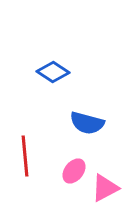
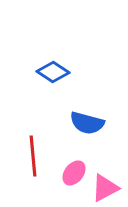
red line: moved 8 px right
pink ellipse: moved 2 px down
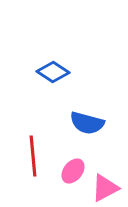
pink ellipse: moved 1 px left, 2 px up
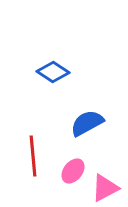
blue semicircle: rotated 136 degrees clockwise
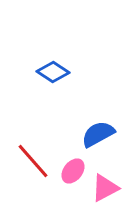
blue semicircle: moved 11 px right, 11 px down
red line: moved 5 px down; rotated 36 degrees counterclockwise
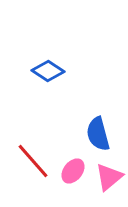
blue diamond: moved 5 px left, 1 px up
blue semicircle: rotated 76 degrees counterclockwise
pink triangle: moved 4 px right, 11 px up; rotated 12 degrees counterclockwise
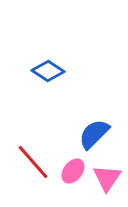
blue semicircle: moved 4 px left; rotated 60 degrees clockwise
red line: moved 1 px down
pink triangle: moved 2 px left, 1 px down; rotated 16 degrees counterclockwise
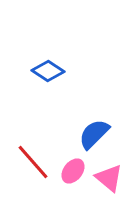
pink triangle: moved 2 px right; rotated 24 degrees counterclockwise
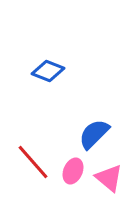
blue diamond: rotated 12 degrees counterclockwise
pink ellipse: rotated 15 degrees counterclockwise
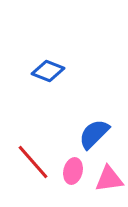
pink ellipse: rotated 10 degrees counterclockwise
pink triangle: moved 1 px down; rotated 48 degrees counterclockwise
